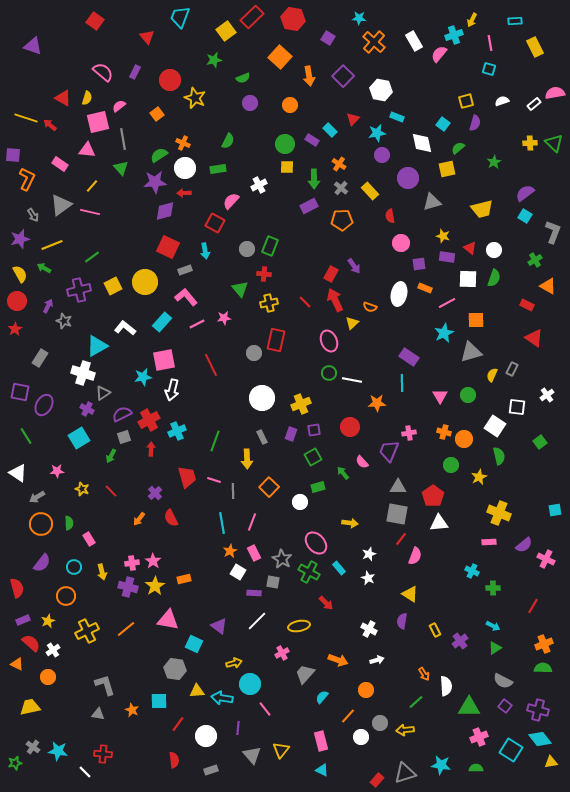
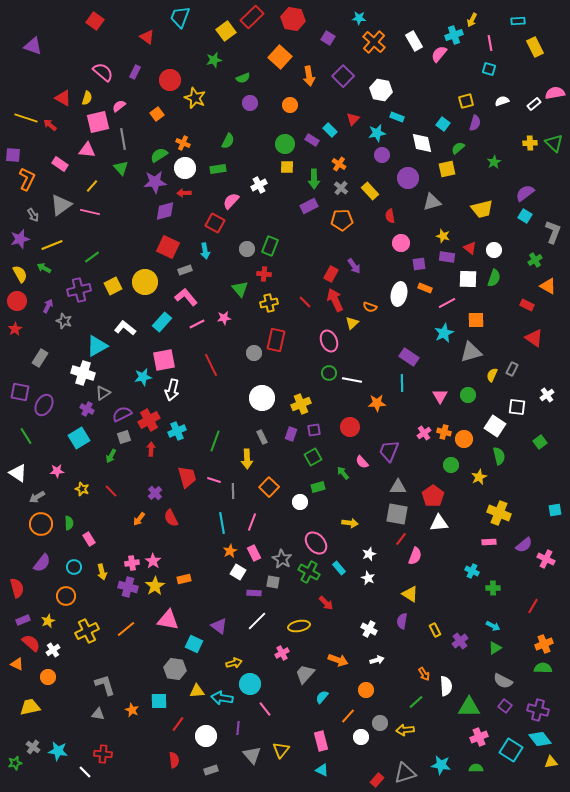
cyan rectangle at (515, 21): moved 3 px right
red triangle at (147, 37): rotated 14 degrees counterclockwise
pink cross at (409, 433): moved 15 px right; rotated 24 degrees counterclockwise
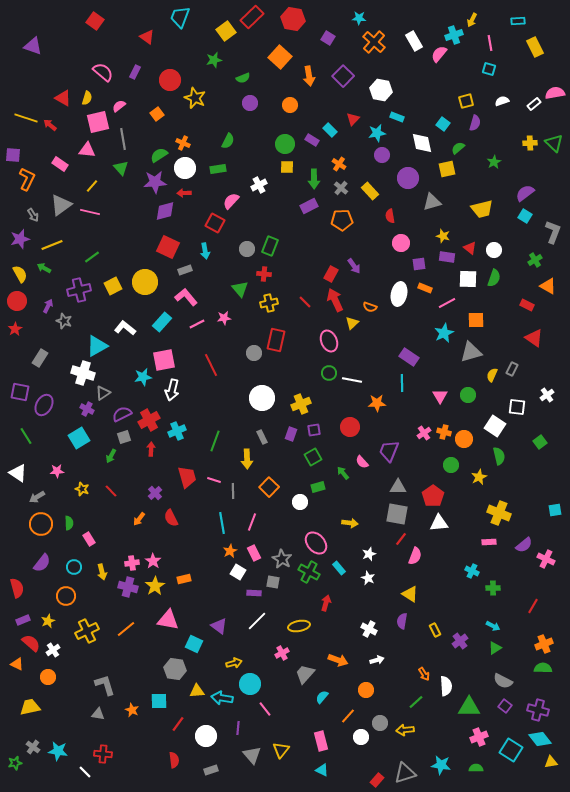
red arrow at (326, 603): rotated 119 degrees counterclockwise
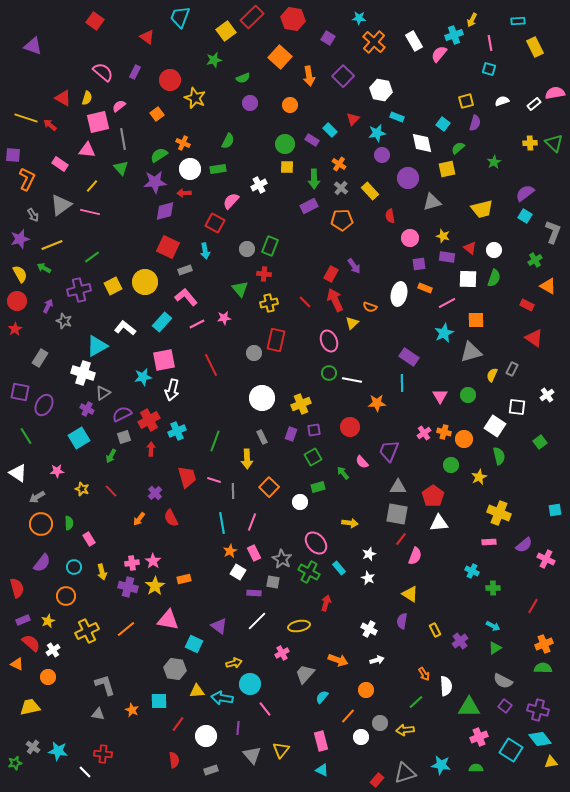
white circle at (185, 168): moved 5 px right, 1 px down
pink circle at (401, 243): moved 9 px right, 5 px up
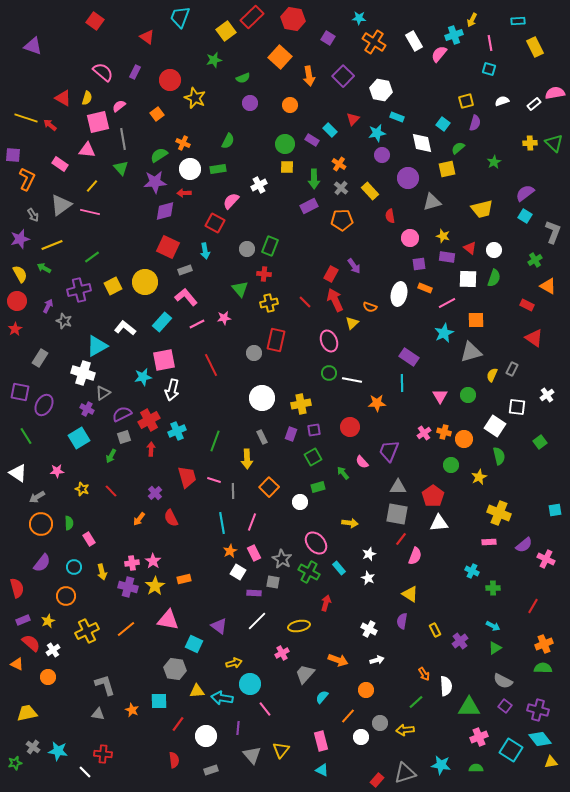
orange cross at (374, 42): rotated 10 degrees counterclockwise
yellow cross at (301, 404): rotated 12 degrees clockwise
yellow trapezoid at (30, 707): moved 3 px left, 6 px down
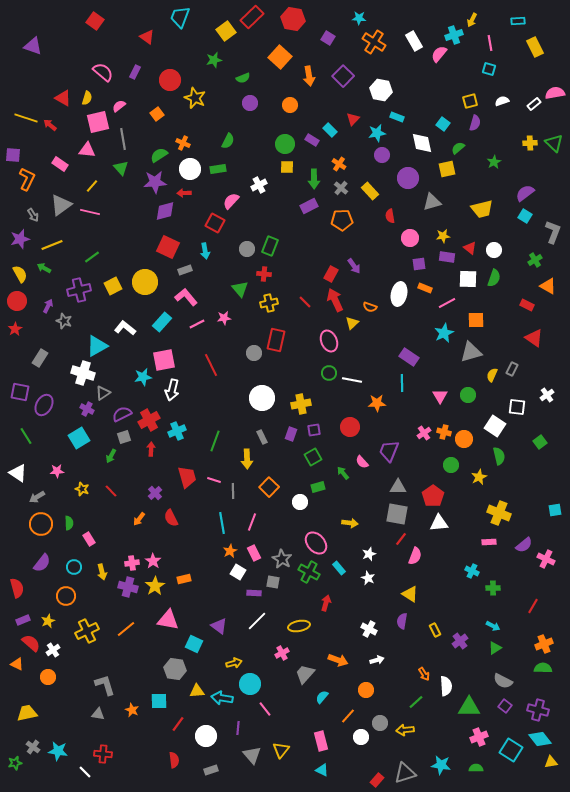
yellow square at (466, 101): moved 4 px right
yellow star at (443, 236): rotated 24 degrees counterclockwise
